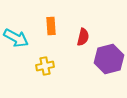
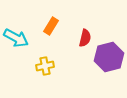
orange rectangle: rotated 36 degrees clockwise
red semicircle: moved 2 px right, 1 px down
purple hexagon: moved 2 px up
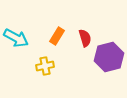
orange rectangle: moved 6 px right, 10 px down
red semicircle: rotated 30 degrees counterclockwise
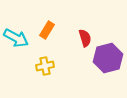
orange rectangle: moved 10 px left, 6 px up
purple hexagon: moved 1 px left, 1 px down
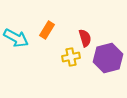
yellow cross: moved 26 px right, 9 px up
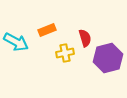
orange rectangle: rotated 36 degrees clockwise
cyan arrow: moved 4 px down
yellow cross: moved 6 px left, 4 px up
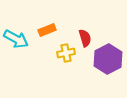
cyan arrow: moved 3 px up
yellow cross: moved 1 px right
purple hexagon: moved 1 px down; rotated 12 degrees counterclockwise
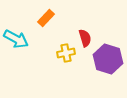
orange rectangle: moved 1 px left, 12 px up; rotated 24 degrees counterclockwise
purple hexagon: rotated 16 degrees counterclockwise
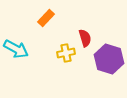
cyan arrow: moved 10 px down
purple hexagon: moved 1 px right
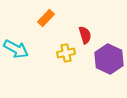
red semicircle: moved 3 px up
purple hexagon: rotated 8 degrees clockwise
